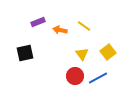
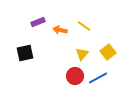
yellow triangle: rotated 16 degrees clockwise
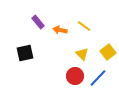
purple rectangle: rotated 72 degrees clockwise
yellow triangle: rotated 24 degrees counterclockwise
blue line: rotated 18 degrees counterclockwise
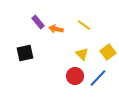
yellow line: moved 1 px up
orange arrow: moved 4 px left, 1 px up
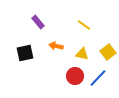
orange arrow: moved 17 px down
yellow triangle: rotated 32 degrees counterclockwise
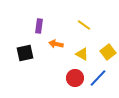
purple rectangle: moved 1 px right, 4 px down; rotated 48 degrees clockwise
orange arrow: moved 2 px up
yellow triangle: rotated 16 degrees clockwise
red circle: moved 2 px down
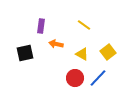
purple rectangle: moved 2 px right
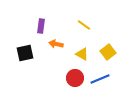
blue line: moved 2 px right, 1 px down; rotated 24 degrees clockwise
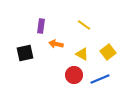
red circle: moved 1 px left, 3 px up
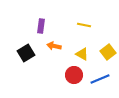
yellow line: rotated 24 degrees counterclockwise
orange arrow: moved 2 px left, 2 px down
black square: moved 1 px right; rotated 18 degrees counterclockwise
